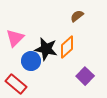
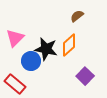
orange diamond: moved 2 px right, 2 px up
red rectangle: moved 1 px left
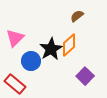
black star: moved 5 px right; rotated 30 degrees clockwise
